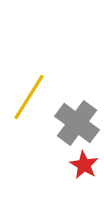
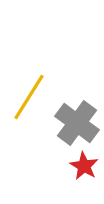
red star: moved 1 px down
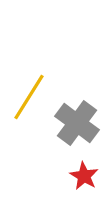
red star: moved 10 px down
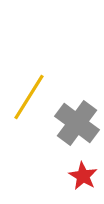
red star: moved 1 px left
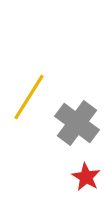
red star: moved 3 px right, 1 px down
